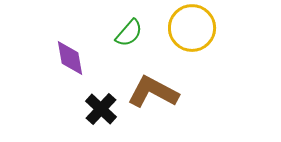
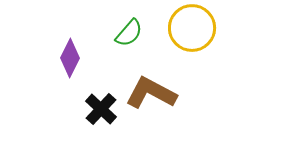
purple diamond: rotated 36 degrees clockwise
brown L-shape: moved 2 px left, 1 px down
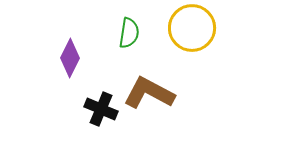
green semicircle: rotated 32 degrees counterclockwise
brown L-shape: moved 2 px left
black cross: rotated 20 degrees counterclockwise
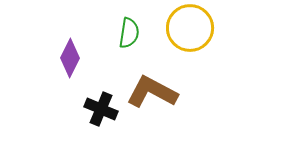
yellow circle: moved 2 px left
brown L-shape: moved 3 px right, 1 px up
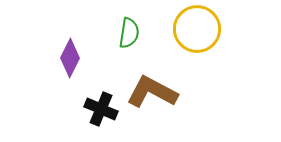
yellow circle: moved 7 px right, 1 px down
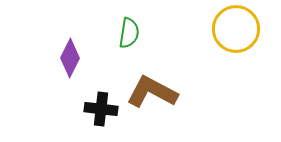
yellow circle: moved 39 px right
black cross: rotated 16 degrees counterclockwise
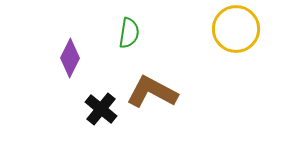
black cross: rotated 32 degrees clockwise
